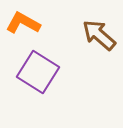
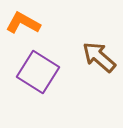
brown arrow: moved 22 px down
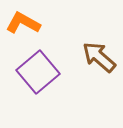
purple square: rotated 18 degrees clockwise
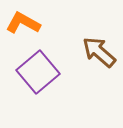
brown arrow: moved 5 px up
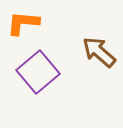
orange L-shape: rotated 24 degrees counterclockwise
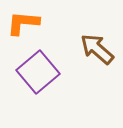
brown arrow: moved 2 px left, 3 px up
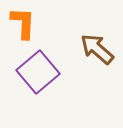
orange L-shape: rotated 88 degrees clockwise
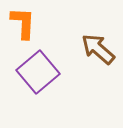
brown arrow: moved 1 px right
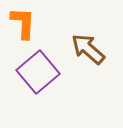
brown arrow: moved 10 px left
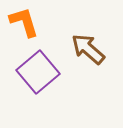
orange L-shape: moved 1 px right, 1 px up; rotated 20 degrees counterclockwise
